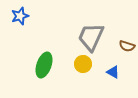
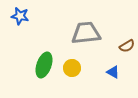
blue star: rotated 30 degrees clockwise
gray trapezoid: moved 5 px left, 4 px up; rotated 60 degrees clockwise
brown semicircle: rotated 49 degrees counterclockwise
yellow circle: moved 11 px left, 4 px down
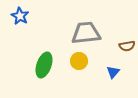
blue star: rotated 18 degrees clockwise
brown semicircle: rotated 21 degrees clockwise
yellow circle: moved 7 px right, 7 px up
blue triangle: rotated 40 degrees clockwise
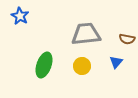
gray trapezoid: moved 1 px down
brown semicircle: moved 7 px up; rotated 21 degrees clockwise
yellow circle: moved 3 px right, 5 px down
blue triangle: moved 3 px right, 10 px up
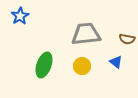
blue star: rotated 12 degrees clockwise
blue triangle: rotated 32 degrees counterclockwise
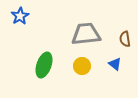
brown semicircle: moved 2 px left; rotated 70 degrees clockwise
blue triangle: moved 1 px left, 2 px down
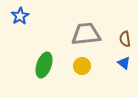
blue triangle: moved 9 px right, 1 px up
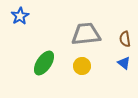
green ellipse: moved 2 px up; rotated 15 degrees clockwise
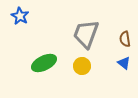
blue star: rotated 12 degrees counterclockwise
gray trapezoid: rotated 64 degrees counterclockwise
green ellipse: rotated 30 degrees clockwise
